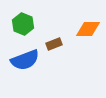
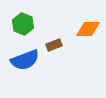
brown rectangle: moved 1 px down
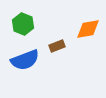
orange diamond: rotated 10 degrees counterclockwise
brown rectangle: moved 3 px right, 1 px down
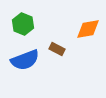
brown rectangle: moved 3 px down; rotated 49 degrees clockwise
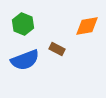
orange diamond: moved 1 px left, 3 px up
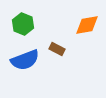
orange diamond: moved 1 px up
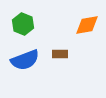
brown rectangle: moved 3 px right, 5 px down; rotated 28 degrees counterclockwise
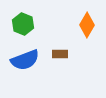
orange diamond: rotated 50 degrees counterclockwise
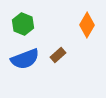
brown rectangle: moved 2 px left, 1 px down; rotated 42 degrees counterclockwise
blue semicircle: moved 1 px up
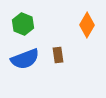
brown rectangle: rotated 56 degrees counterclockwise
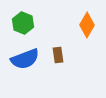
green hexagon: moved 1 px up
